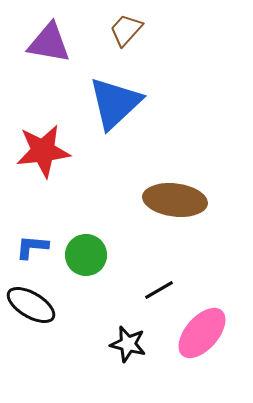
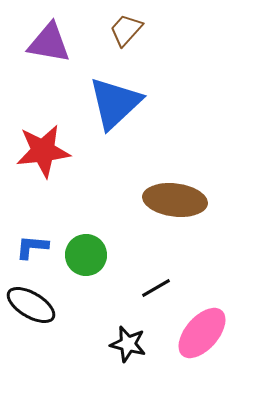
black line: moved 3 px left, 2 px up
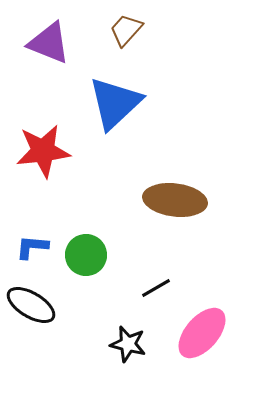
purple triangle: rotated 12 degrees clockwise
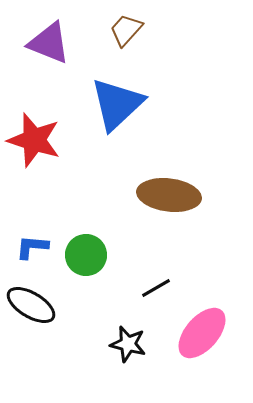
blue triangle: moved 2 px right, 1 px down
red star: moved 9 px left, 11 px up; rotated 24 degrees clockwise
brown ellipse: moved 6 px left, 5 px up
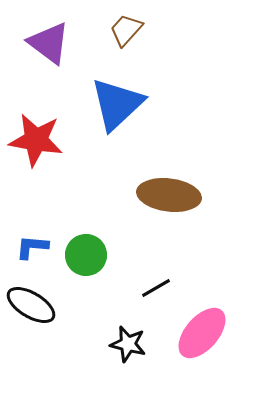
purple triangle: rotated 15 degrees clockwise
red star: moved 2 px right; rotated 8 degrees counterclockwise
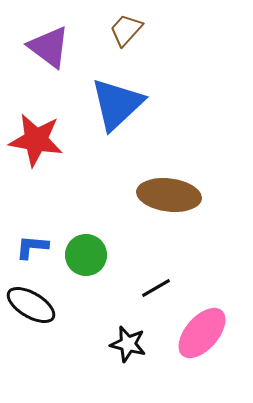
purple triangle: moved 4 px down
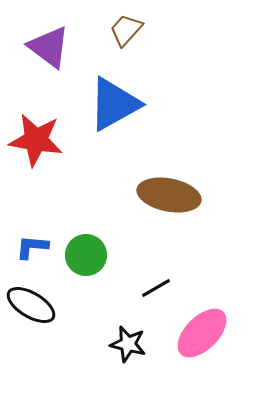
blue triangle: moved 3 px left; rotated 14 degrees clockwise
brown ellipse: rotated 4 degrees clockwise
pink ellipse: rotated 4 degrees clockwise
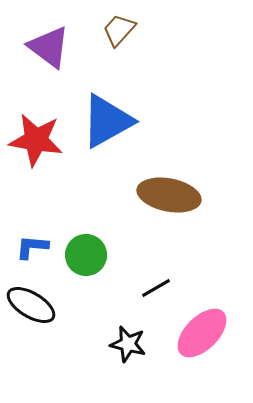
brown trapezoid: moved 7 px left
blue triangle: moved 7 px left, 17 px down
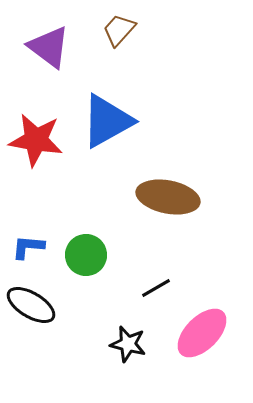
brown ellipse: moved 1 px left, 2 px down
blue L-shape: moved 4 px left
